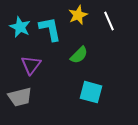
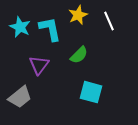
purple triangle: moved 8 px right
gray trapezoid: rotated 25 degrees counterclockwise
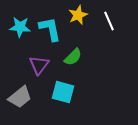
cyan star: rotated 20 degrees counterclockwise
green semicircle: moved 6 px left, 2 px down
cyan square: moved 28 px left
